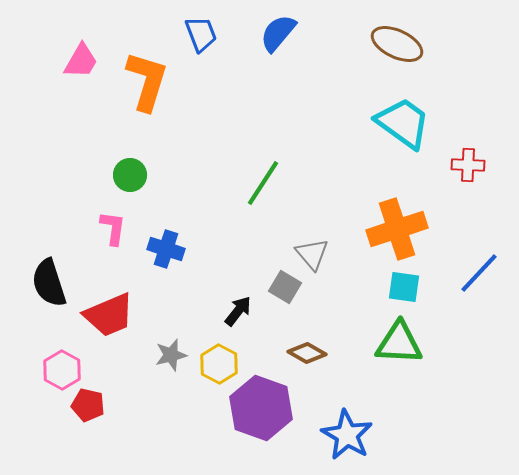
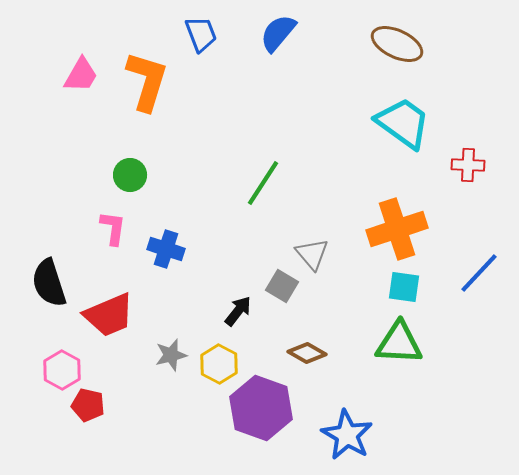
pink trapezoid: moved 14 px down
gray square: moved 3 px left, 1 px up
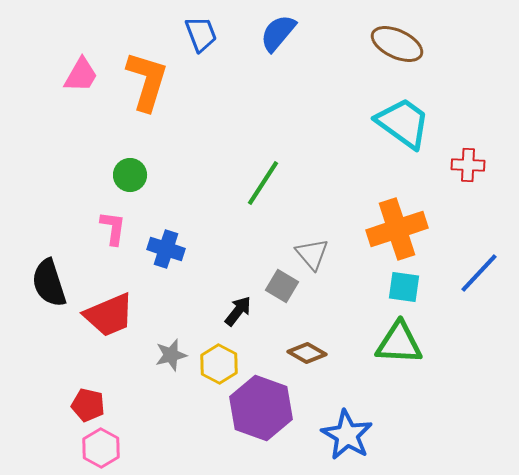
pink hexagon: moved 39 px right, 78 px down
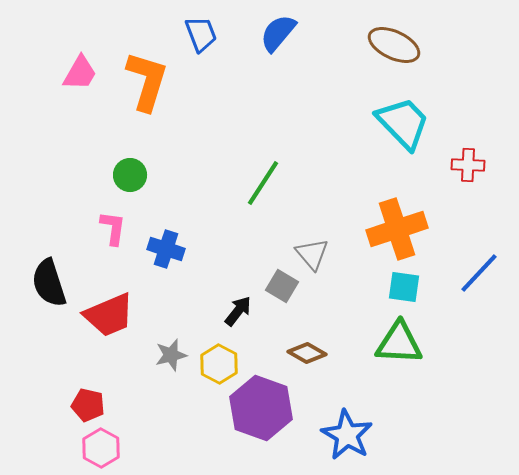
brown ellipse: moved 3 px left, 1 px down
pink trapezoid: moved 1 px left, 2 px up
cyan trapezoid: rotated 10 degrees clockwise
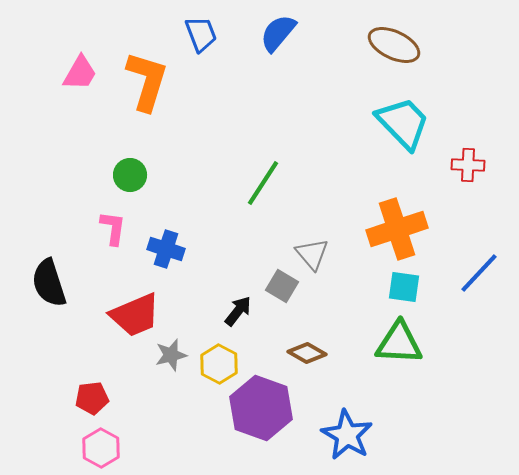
red trapezoid: moved 26 px right
red pentagon: moved 4 px right, 7 px up; rotated 20 degrees counterclockwise
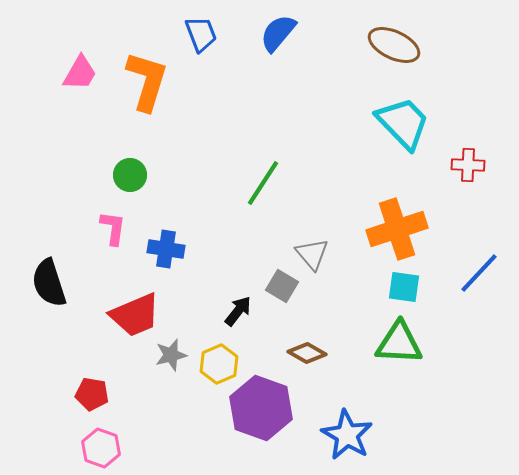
blue cross: rotated 9 degrees counterclockwise
yellow hexagon: rotated 9 degrees clockwise
red pentagon: moved 4 px up; rotated 16 degrees clockwise
pink hexagon: rotated 9 degrees counterclockwise
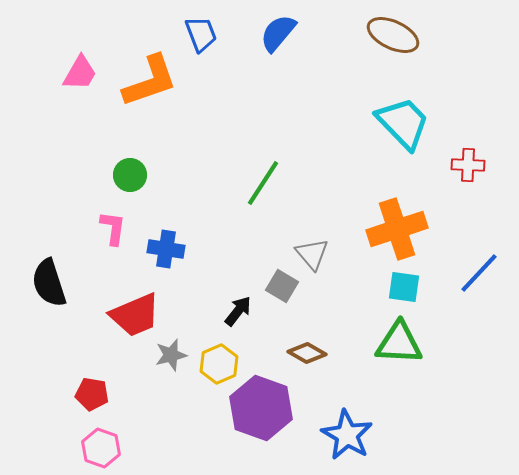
brown ellipse: moved 1 px left, 10 px up
orange L-shape: moved 3 px right; rotated 54 degrees clockwise
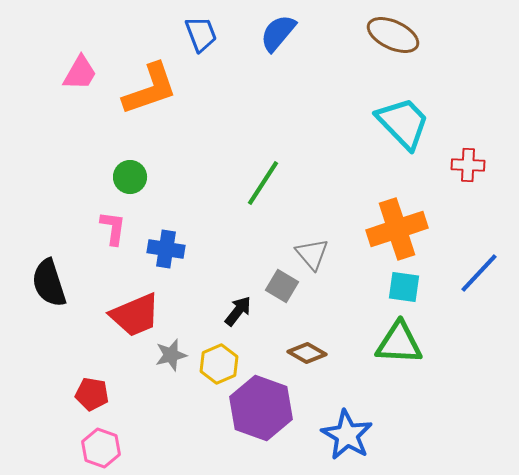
orange L-shape: moved 8 px down
green circle: moved 2 px down
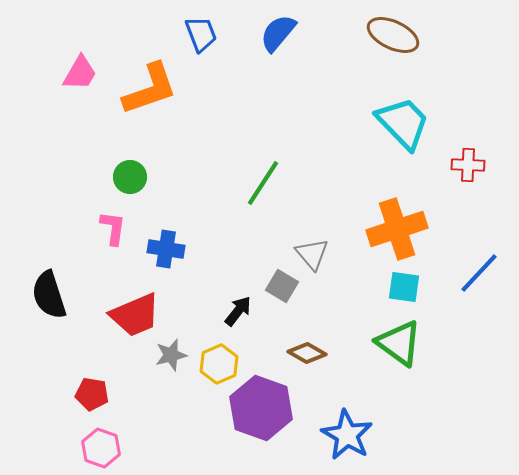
black semicircle: moved 12 px down
green triangle: rotated 33 degrees clockwise
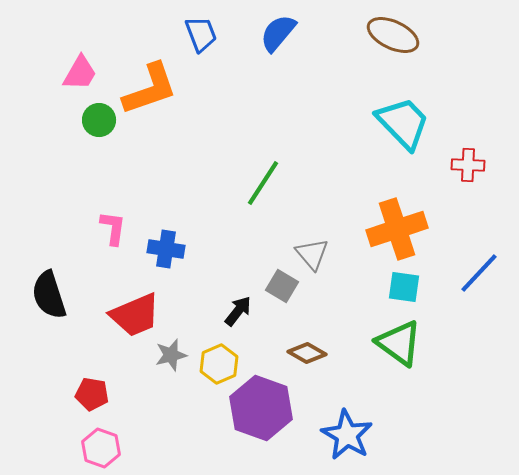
green circle: moved 31 px left, 57 px up
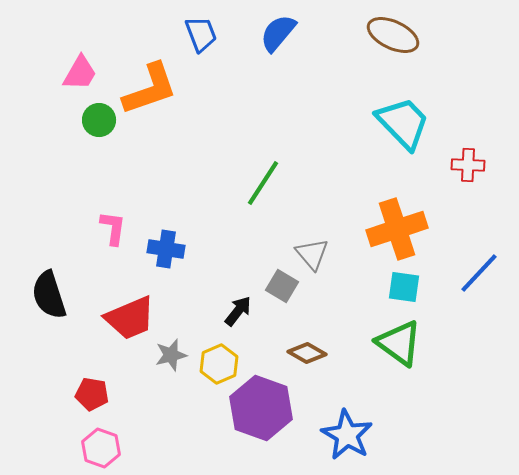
red trapezoid: moved 5 px left, 3 px down
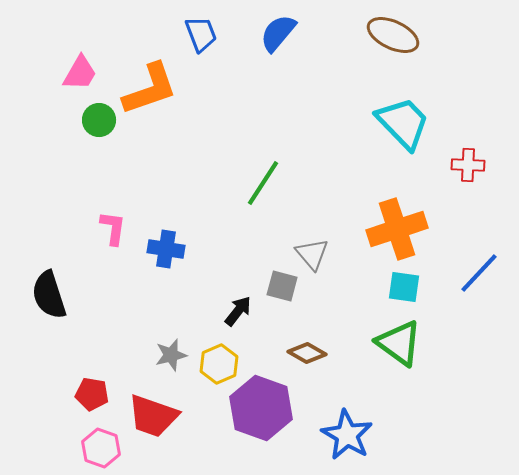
gray square: rotated 16 degrees counterclockwise
red trapezoid: moved 23 px right, 98 px down; rotated 42 degrees clockwise
